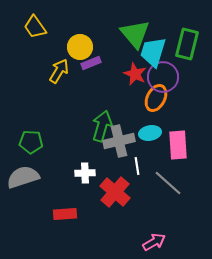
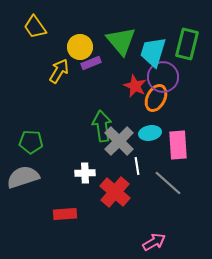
green triangle: moved 14 px left, 7 px down
red star: moved 12 px down
green arrow: rotated 24 degrees counterclockwise
gray cross: rotated 32 degrees counterclockwise
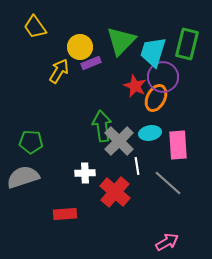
green triangle: rotated 24 degrees clockwise
pink arrow: moved 13 px right
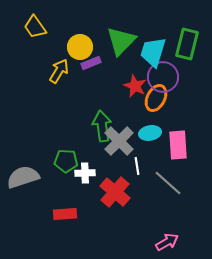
green pentagon: moved 35 px right, 19 px down
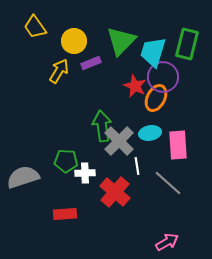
yellow circle: moved 6 px left, 6 px up
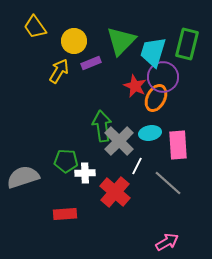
white line: rotated 36 degrees clockwise
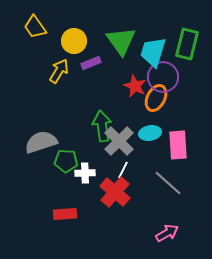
green triangle: rotated 20 degrees counterclockwise
white line: moved 14 px left, 4 px down
gray semicircle: moved 18 px right, 35 px up
pink arrow: moved 9 px up
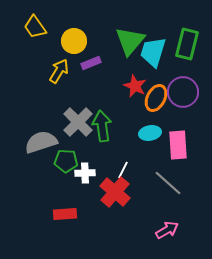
green triangle: moved 9 px right; rotated 16 degrees clockwise
purple circle: moved 20 px right, 15 px down
gray cross: moved 41 px left, 19 px up
pink arrow: moved 3 px up
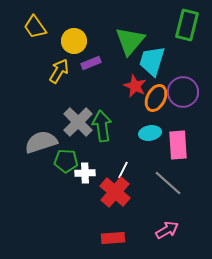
green rectangle: moved 19 px up
cyan trapezoid: moved 1 px left, 9 px down
red rectangle: moved 48 px right, 24 px down
